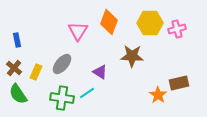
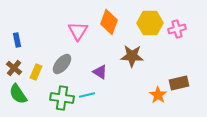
cyan line: moved 2 px down; rotated 21 degrees clockwise
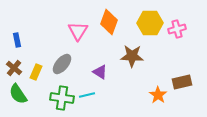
brown rectangle: moved 3 px right, 1 px up
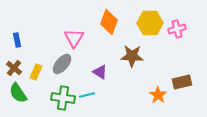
pink triangle: moved 4 px left, 7 px down
green semicircle: moved 1 px up
green cross: moved 1 px right
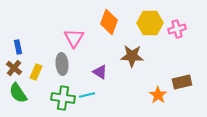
blue rectangle: moved 1 px right, 7 px down
gray ellipse: rotated 45 degrees counterclockwise
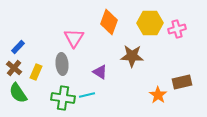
blue rectangle: rotated 56 degrees clockwise
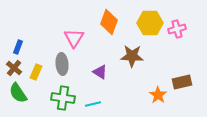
blue rectangle: rotated 24 degrees counterclockwise
cyan line: moved 6 px right, 9 px down
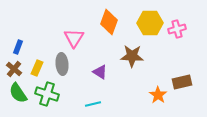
brown cross: moved 1 px down
yellow rectangle: moved 1 px right, 4 px up
green cross: moved 16 px left, 4 px up; rotated 10 degrees clockwise
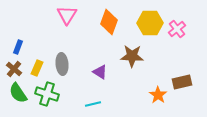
pink cross: rotated 24 degrees counterclockwise
pink triangle: moved 7 px left, 23 px up
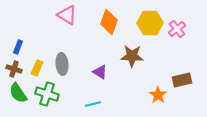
pink triangle: rotated 30 degrees counterclockwise
brown cross: rotated 21 degrees counterclockwise
brown rectangle: moved 2 px up
